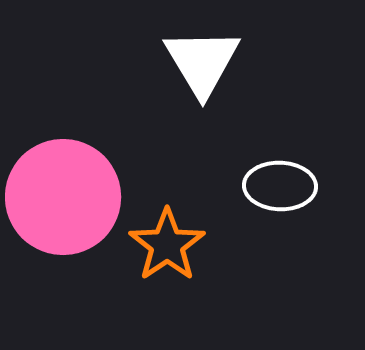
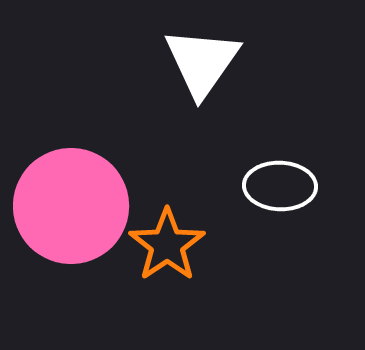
white triangle: rotated 6 degrees clockwise
pink circle: moved 8 px right, 9 px down
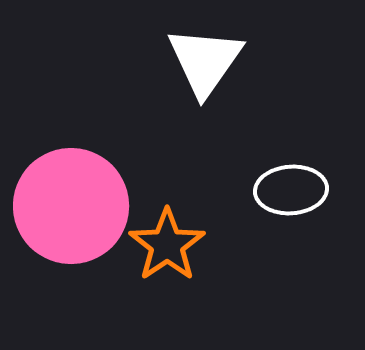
white triangle: moved 3 px right, 1 px up
white ellipse: moved 11 px right, 4 px down; rotated 6 degrees counterclockwise
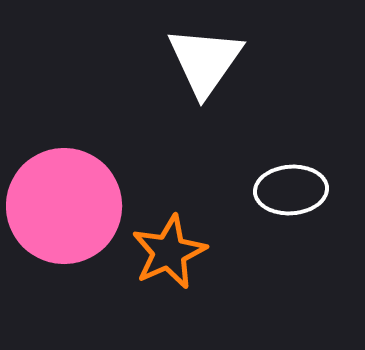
pink circle: moved 7 px left
orange star: moved 2 px right, 7 px down; rotated 10 degrees clockwise
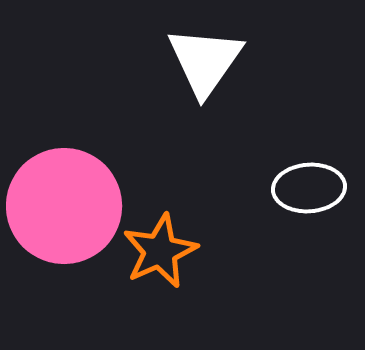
white ellipse: moved 18 px right, 2 px up
orange star: moved 9 px left, 1 px up
